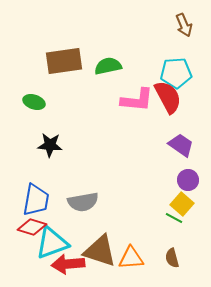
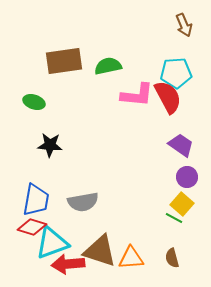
pink L-shape: moved 5 px up
purple circle: moved 1 px left, 3 px up
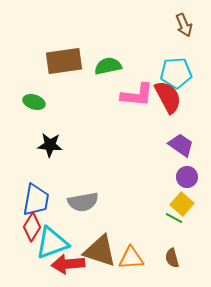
red diamond: rotated 76 degrees counterclockwise
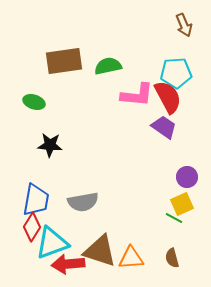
purple trapezoid: moved 17 px left, 18 px up
yellow square: rotated 25 degrees clockwise
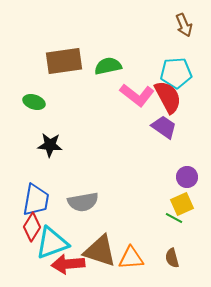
pink L-shape: rotated 32 degrees clockwise
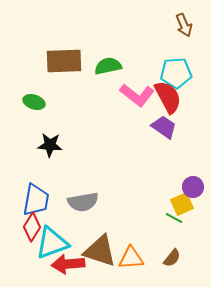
brown rectangle: rotated 6 degrees clockwise
purple circle: moved 6 px right, 10 px down
brown semicircle: rotated 126 degrees counterclockwise
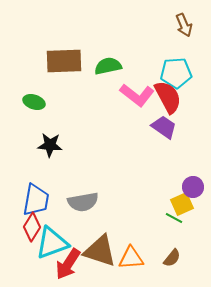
red arrow: rotated 52 degrees counterclockwise
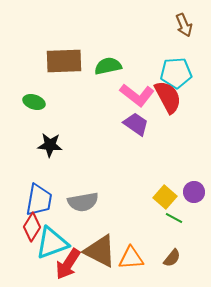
purple trapezoid: moved 28 px left, 3 px up
purple circle: moved 1 px right, 5 px down
blue trapezoid: moved 3 px right
yellow square: moved 17 px left, 7 px up; rotated 25 degrees counterclockwise
brown triangle: rotated 9 degrees clockwise
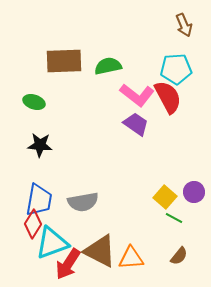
cyan pentagon: moved 4 px up
black star: moved 10 px left
red diamond: moved 1 px right, 3 px up
brown semicircle: moved 7 px right, 2 px up
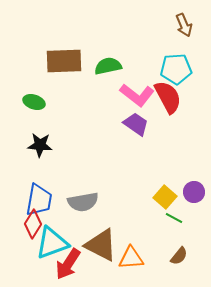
brown triangle: moved 1 px right, 6 px up
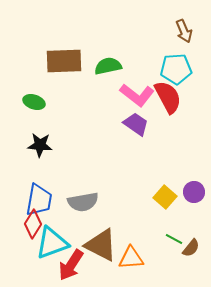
brown arrow: moved 6 px down
green line: moved 21 px down
brown semicircle: moved 12 px right, 8 px up
red arrow: moved 3 px right, 1 px down
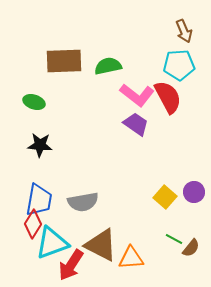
cyan pentagon: moved 3 px right, 4 px up
